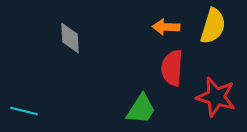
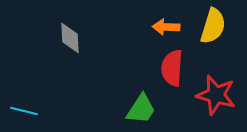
red star: moved 2 px up
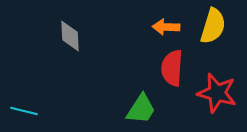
gray diamond: moved 2 px up
red star: moved 1 px right, 2 px up
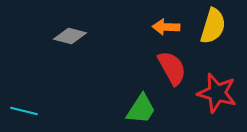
gray diamond: rotated 72 degrees counterclockwise
red semicircle: rotated 147 degrees clockwise
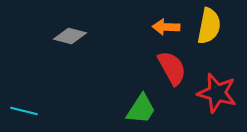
yellow semicircle: moved 4 px left; rotated 6 degrees counterclockwise
